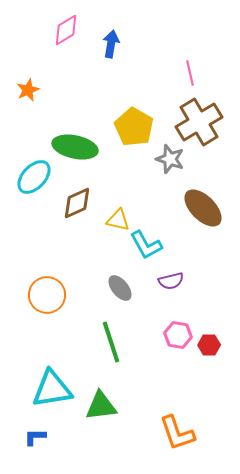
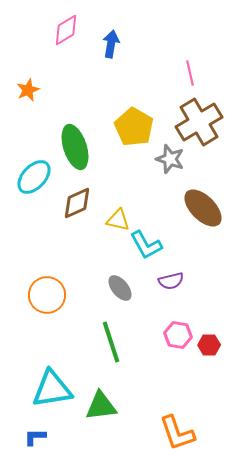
green ellipse: rotated 60 degrees clockwise
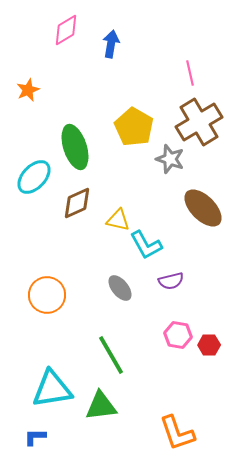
green line: moved 13 px down; rotated 12 degrees counterclockwise
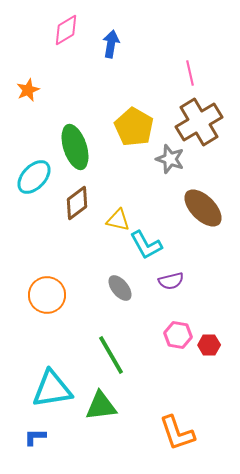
brown diamond: rotated 12 degrees counterclockwise
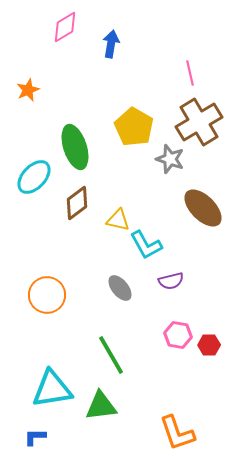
pink diamond: moved 1 px left, 3 px up
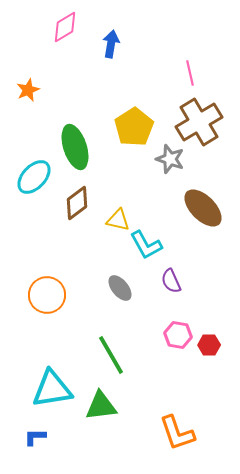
yellow pentagon: rotated 9 degrees clockwise
purple semicircle: rotated 80 degrees clockwise
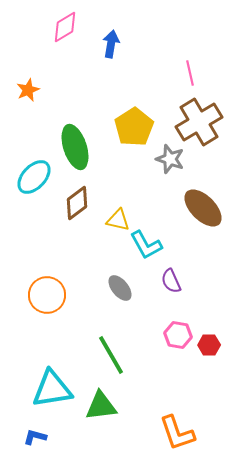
blue L-shape: rotated 15 degrees clockwise
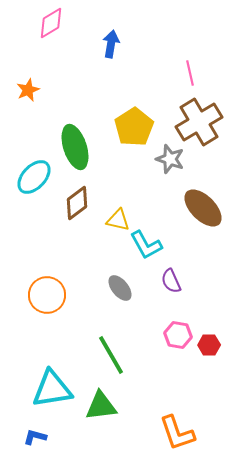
pink diamond: moved 14 px left, 4 px up
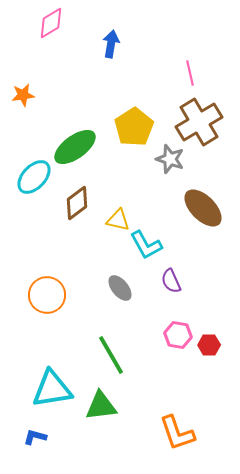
orange star: moved 5 px left, 5 px down; rotated 15 degrees clockwise
green ellipse: rotated 72 degrees clockwise
